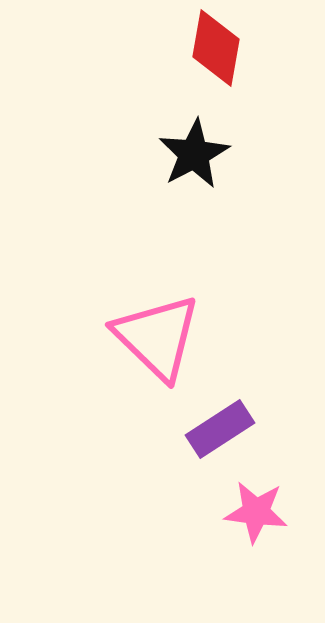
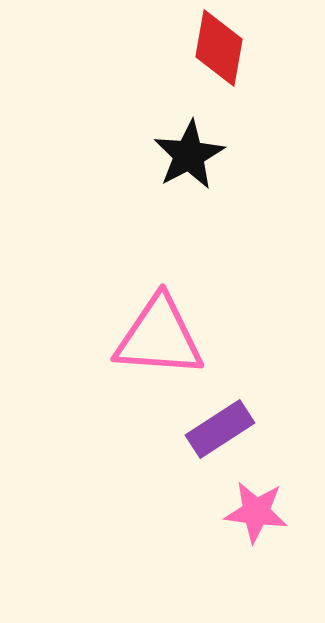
red diamond: moved 3 px right
black star: moved 5 px left, 1 px down
pink triangle: moved 2 px right; rotated 40 degrees counterclockwise
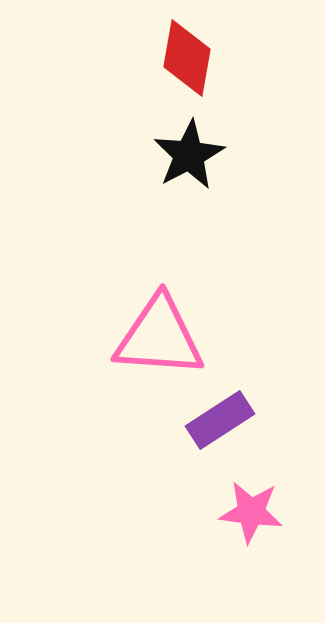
red diamond: moved 32 px left, 10 px down
purple rectangle: moved 9 px up
pink star: moved 5 px left
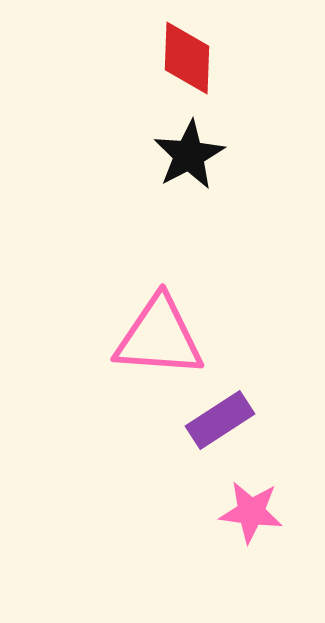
red diamond: rotated 8 degrees counterclockwise
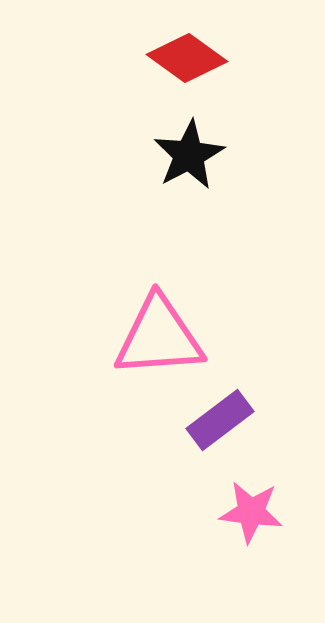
red diamond: rotated 56 degrees counterclockwise
pink triangle: rotated 8 degrees counterclockwise
purple rectangle: rotated 4 degrees counterclockwise
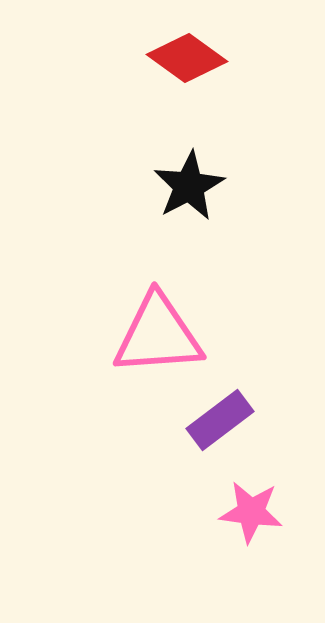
black star: moved 31 px down
pink triangle: moved 1 px left, 2 px up
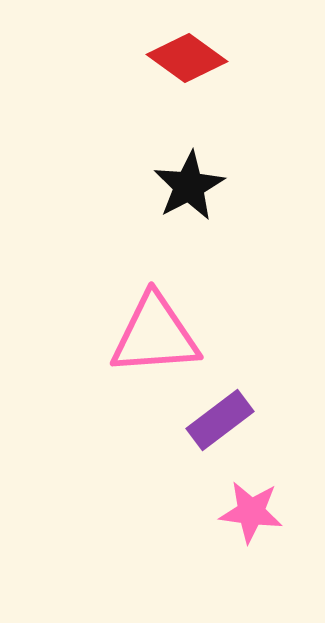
pink triangle: moved 3 px left
